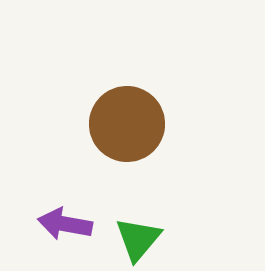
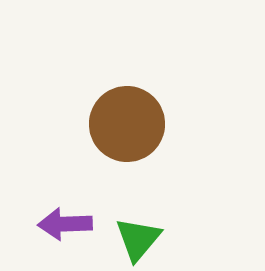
purple arrow: rotated 12 degrees counterclockwise
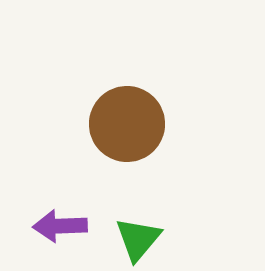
purple arrow: moved 5 px left, 2 px down
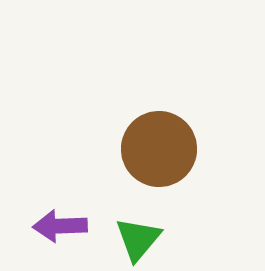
brown circle: moved 32 px right, 25 px down
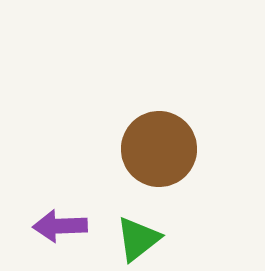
green triangle: rotated 12 degrees clockwise
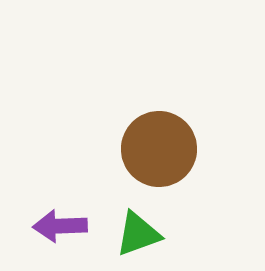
green triangle: moved 5 px up; rotated 18 degrees clockwise
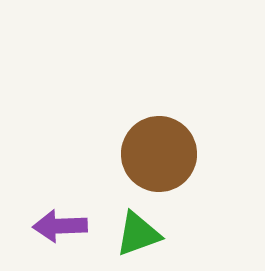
brown circle: moved 5 px down
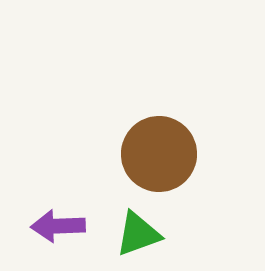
purple arrow: moved 2 px left
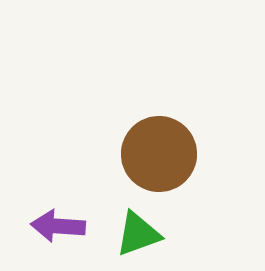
purple arrow: rotated 6 degrees clockwise
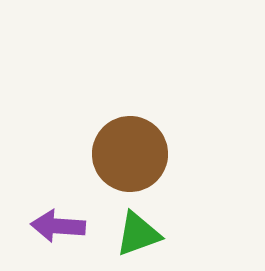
brown circle: moved 29 px left
